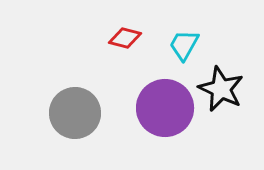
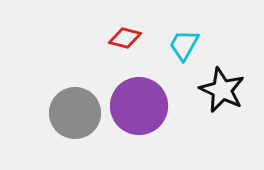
black star: moved 1 px right, 1 px down
purple circle: moved 26 px left, 2 px up
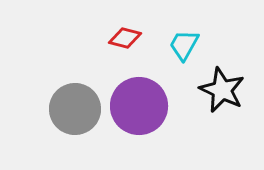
gray circle: moved 4 px up
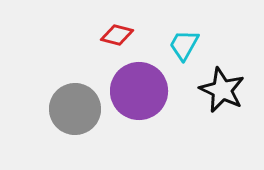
red diamond: moved 8 px left, 3 px up
purple circle: moved 15 px up
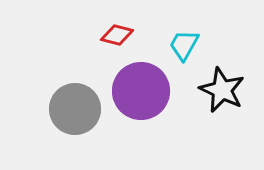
purple circle: moved 2 px right
